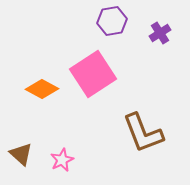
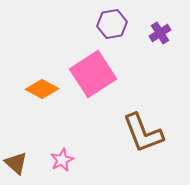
purple hexagon: moved 3 px down
brown triangle: moved 5 px left, 9 px down
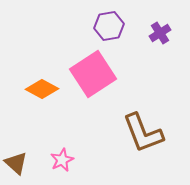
purple hexagon: moved 3 px left, 2 px down
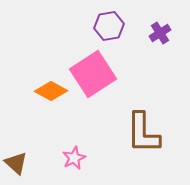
orange diamond: moved 9 px right, 2 px down
brown L-shape: rotated 21 degrees clockwise
pink star: moved 12 px right, 2 px up
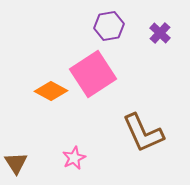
purple cross: rotated 15 degrees counterclockwise
brown L-shape: rotated 24 degrees counterclockwise
brown triangle: rotated 15 degrees clockwise
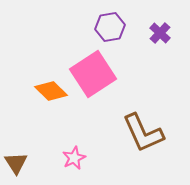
purple hexagon: moved 1 px right, 1 px down
orange diamond: rotated 16 degrees clockwise
